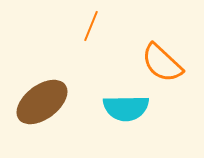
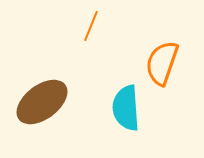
orange semicircle: rotated 66 degrees clockwise
cyan semicircle: rotated 87 degrees clockwise
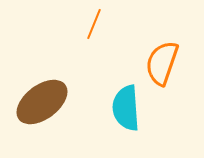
orange line: moved 3 px right, 2 px up
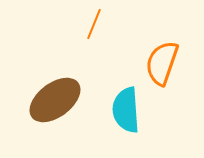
brown ellipse: moved 13 px right, 2 px up
cyan semicircle: moved 2 px down
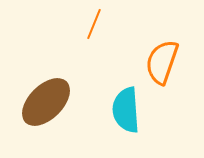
orange semicircle: moved 1 px up
brown ellipse: moved 9 px left, 2 px down; rotated 8 degrees counterclockwise
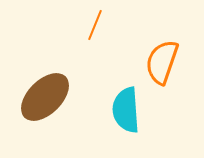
orange line: moved 1 px right, 1 px down
brown ellipse: moved 1 px left, 5 px up
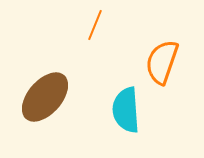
brown ellipse: rotated 4 degrees counterclockwise
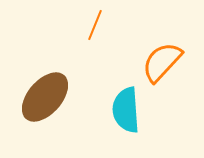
orange semicircle: rotated 24 degrees clockwise
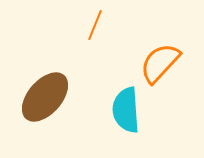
orange semicircle: moved 2 px left, 1 px down
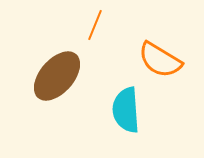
orange semicircle: moved 3 px up; rotated 102 degrees counterclockwise
brown ellipse: moved 12 px right, 21 px up
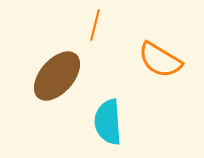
orange line: rotated 8 degrees counterclockwise
cyan semicircle: moved 18 px left, 12 px down
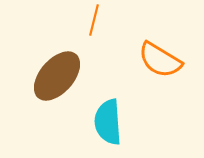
orange line: moved 1 px left, 5 px up
